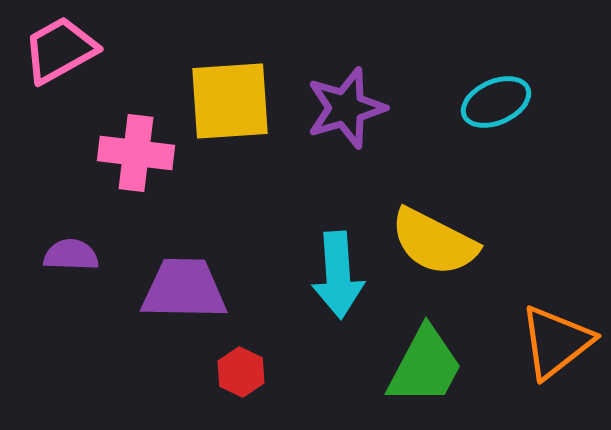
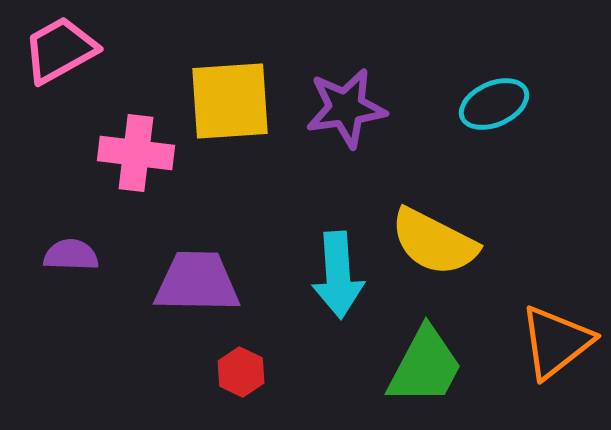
cyan ellipse: moved 2 px left, 2 px down
purple star: rotated 8 degrees clockwise
purple trapezoid: moved 13 px right, 7 px up
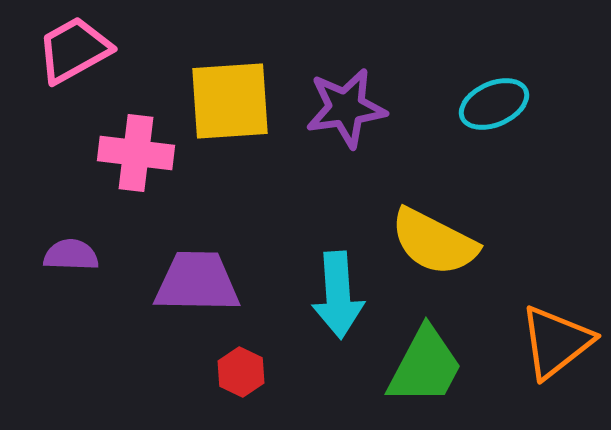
pink trapezoid: moved 14 px right
cyan arrow: moved 20 px down
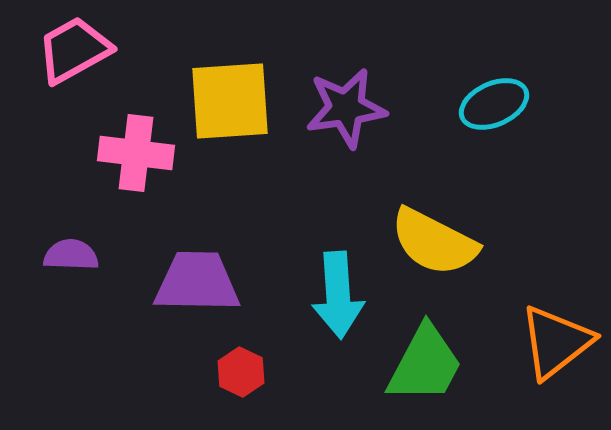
green trapezoid: moved 2 px up
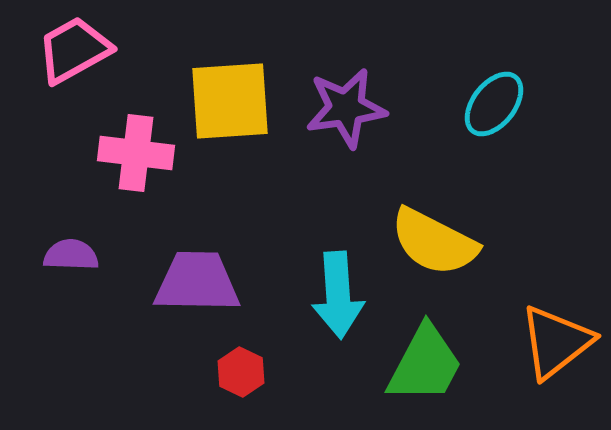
cyan ellipse: rotated 28 degrees counterclockwise
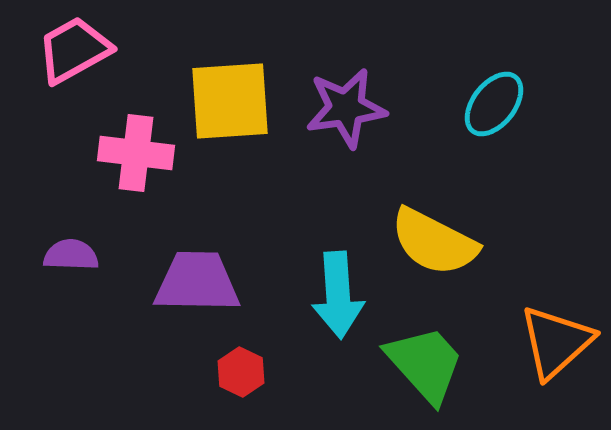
orange triangle: rotated 4 degrees counterclockwise
green trapezoid: rotated 70 degrees counterclockwise
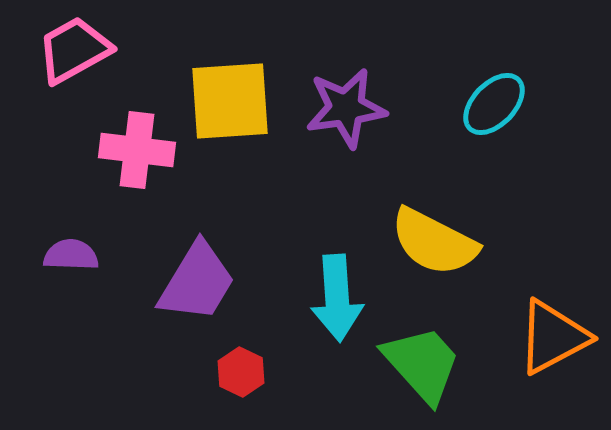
cyan ellipse: rotated 6 degrees clockwise
pink cross: moved 1 px right, 3 px up
purple trapezoid: rotated 120 degrees clockwise
cyan arrow: moved 1 px left, 3 px down
orange triangle: moved 3 px left, 5 px up; rotated 14 degrees clockwise
green trapezoid: moved 3 px left
